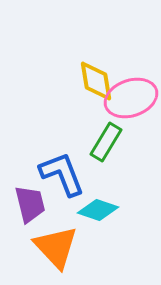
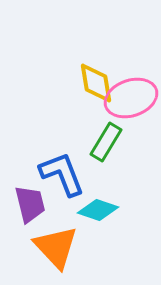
yellow diamond: moved 2 px down
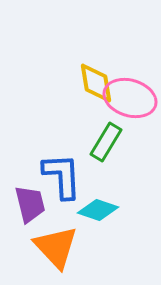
pink ellipse: moved 1 px left; rotated 36 degrees clockwise
blue L-shape: moved 2 px down; rotated 18 degrees clockwise
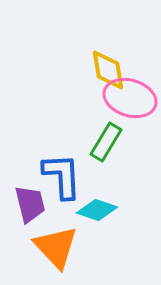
yellow diamond: moved 12 px right, 13 px up
cyan diamond: moved 1 px left
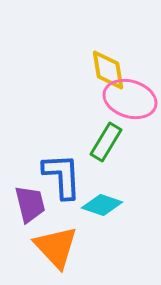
pink ellipse: moved 1 px down
cyan diamond: moved 5 px right, 5 px up
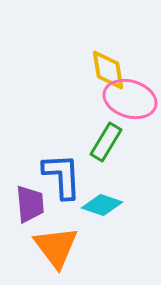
purple trapezoid: rotated 9 degrees clockwise
orange triangle: rotated 6 degrees clockwise
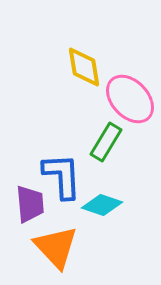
yellow diamond: moved 24 px left, 3 px up
pink ellipse: rotated 30 degrees clockwise
orange triangle: rotated 6 degrees counterclockwise
